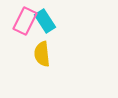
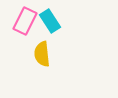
cyan rectangle: moved 5 px right
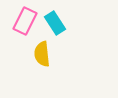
cyan rectangle: moved 5 px right, 2 px down
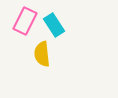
cyan rectangle: moved 1 px left, 2 px down
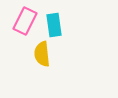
cyan rectangle: rotated 25 degrees clockwise
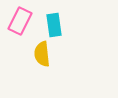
pink rectangle: moved 5 px left
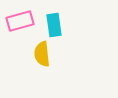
pink rectangle: rotated 48 degrees clockwise
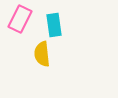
pink rectangle: moved 2 px up; rotated 48 degrees counterclockwise
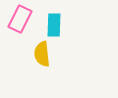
cyan rectangle: rotated 10 degrees clockwise
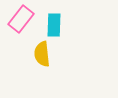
pink rectangle: moved 1 px right; rotated 12 degrees clockwise
